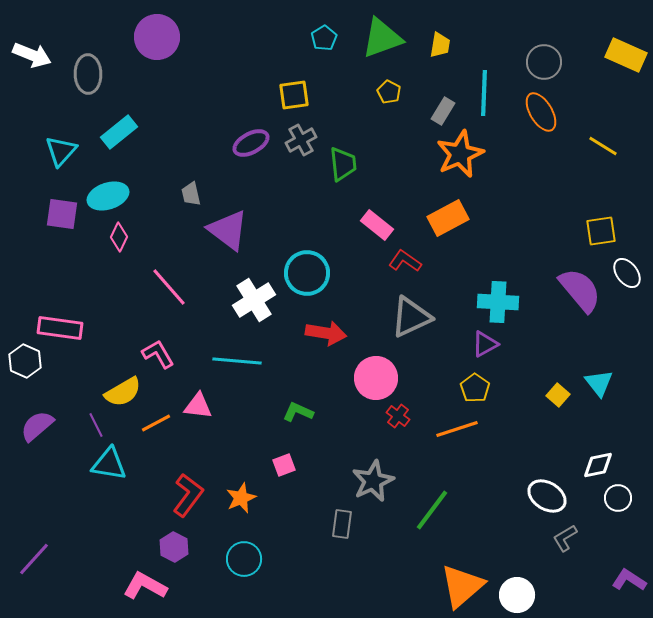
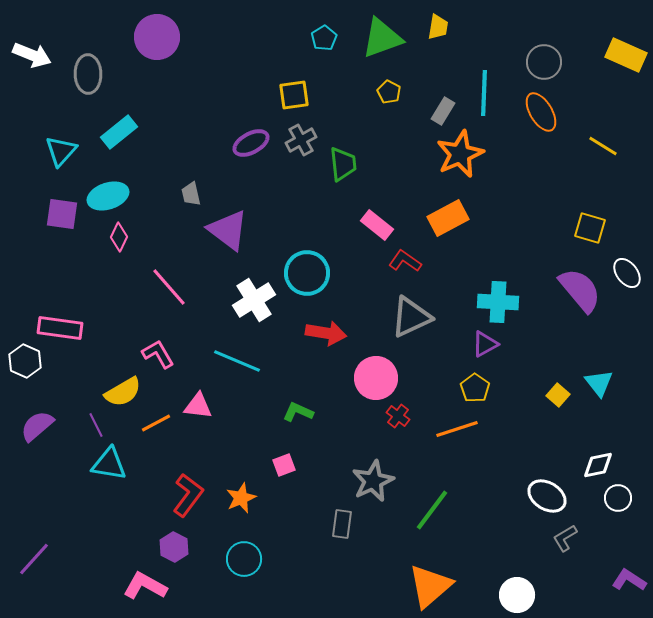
yellow trapezoid at (440, 45): moved 2 px left, 18 px up
yellow square at (601, 231): moved 11 px left, 3 px up; rotated 24 degrees clockwise
cyan line at (237, 361): rotated 18 degrees clockwise
orange triangle at (462, 586): moved 32 px left
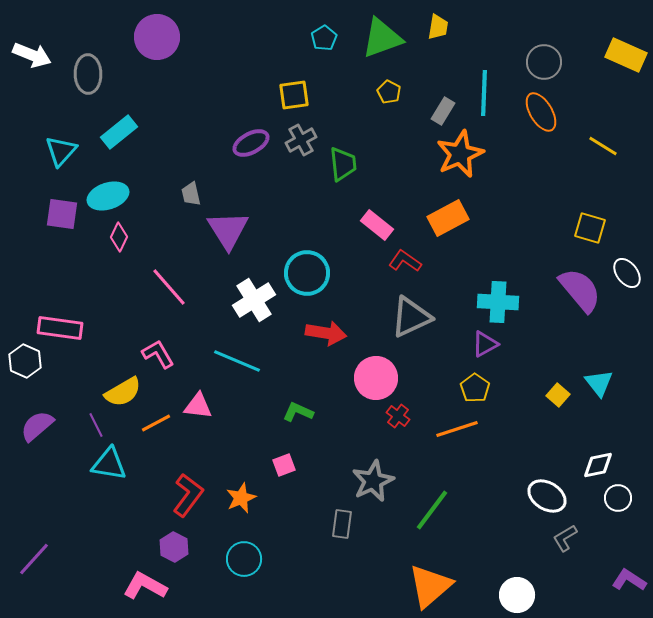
purple triangle at (228, 230): rotated 21 degrees clockwise
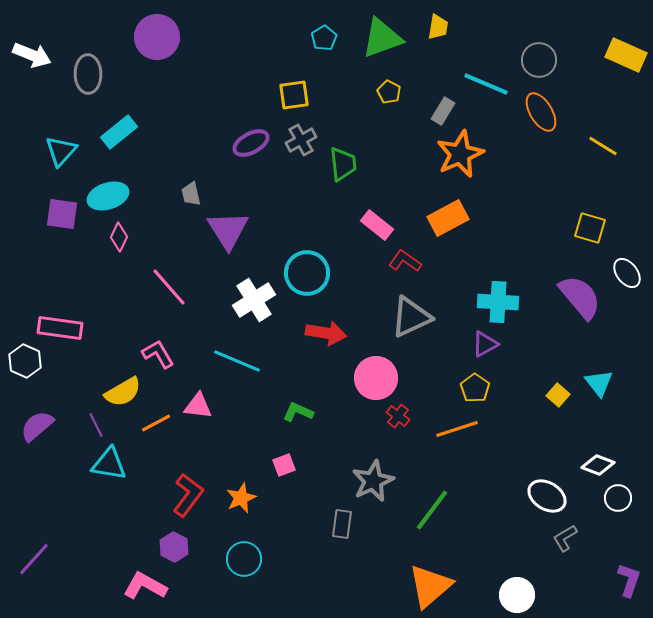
gray circle at (544, 62): moved 5 px left, 2 px up
cyan line at (484, 93): moved 2 px right, 9 px up; rotated 69 degrees counterclockwise
purple semicircle at (580, 290): moved 7 px down
white diamond at (598, 465): rotated 32 degrees clockwise
purple L-shape at (629, 580): rotated 76 degrees clockwise
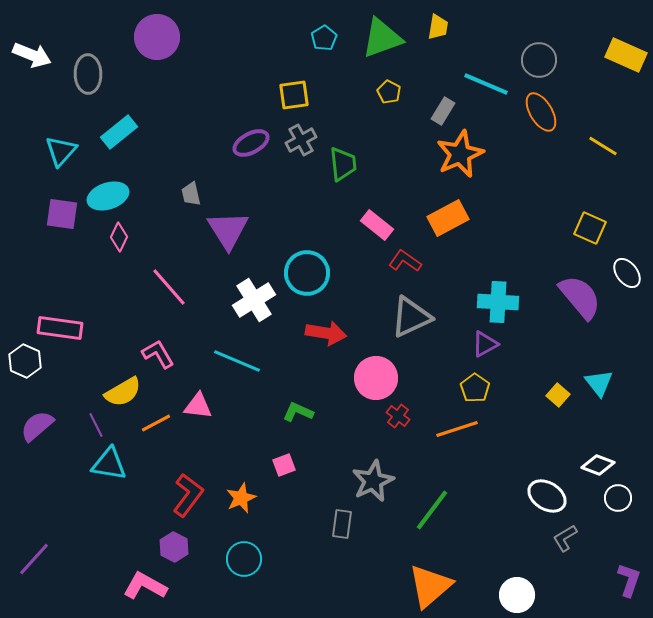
yellow square at (590, 228): rotated 8 degrees clockwise
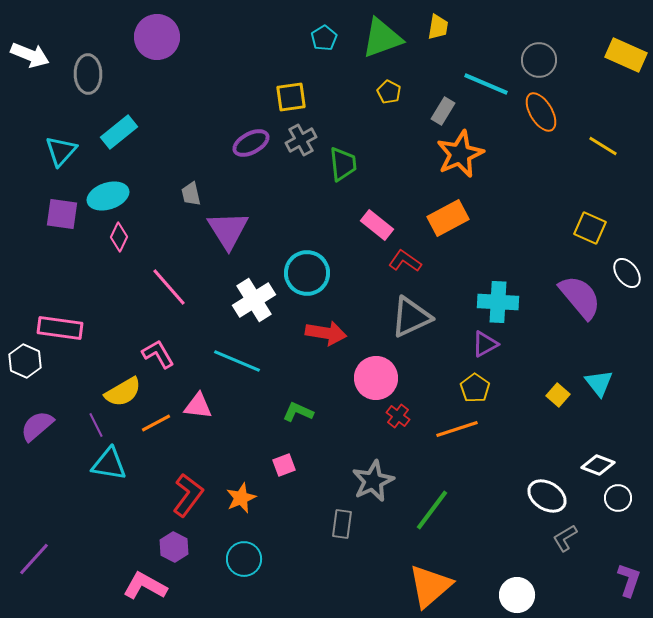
white arrow at (32, 55): moved 2 px left
yellow square at (294, 95): moved 3 px left, 2 px down
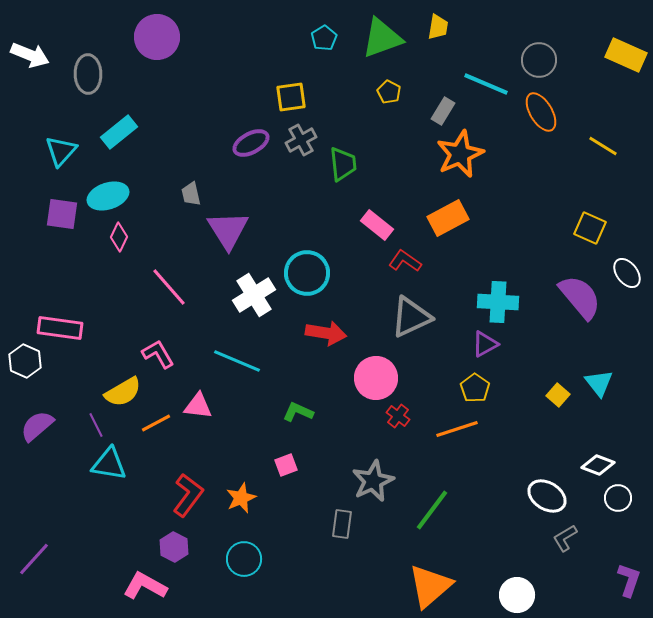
white cross at (254, 300): moved 5 px up
pink square at (284, 465): moved 2 px right
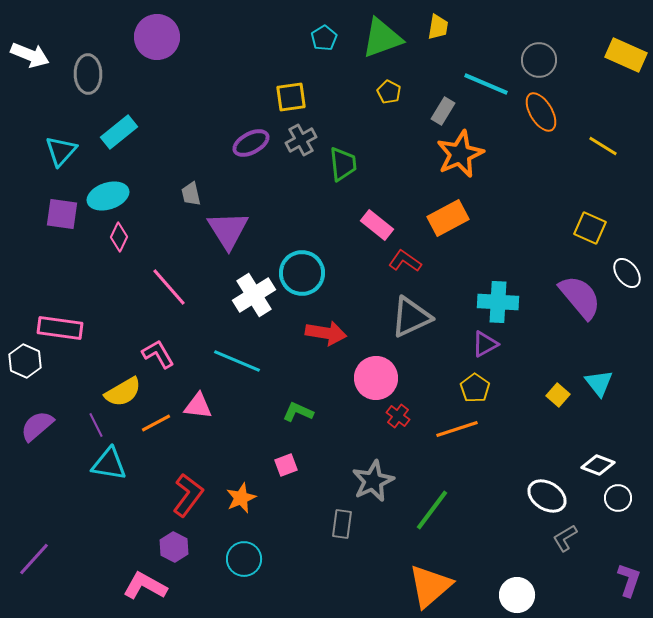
cyan circle at (307, 273): moved 5 px left
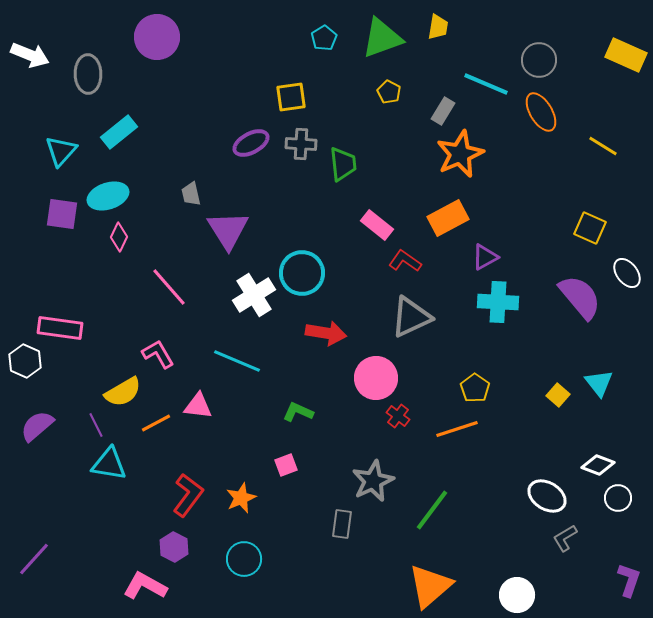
gray cross at (301, 140): moved 4 px down; rotated 32 degrees clockwise
purple triangle at (485, 344): moved 87 px up
